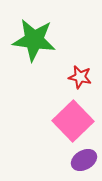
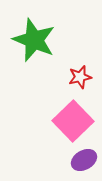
green star: rotated 15 degrees clockwise
red star: rotated 25 degrees counterclockwise
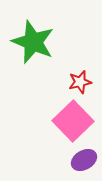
green star: moved 1 px left, 2 px down
red star: moved 5 px down
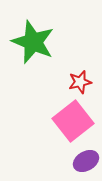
pink square: rotated 6 degrees clockwise
purple ellipse: moved 2 px right, 1 px down
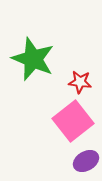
green star: moved 17 px down
red star: rotated 20 degrees clockwise
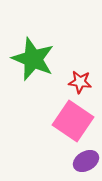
pink square: rotated 18 degrees counterclockwise
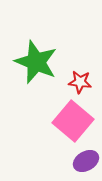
green star: moved 3 px right, 3 px down
pink square: rotated 6 degrees clockwise
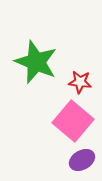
purple ellipse: moved 4 px left, 1 px up
